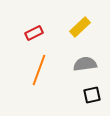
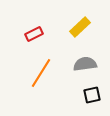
red rectangle: moved 1 px down
orange line: moved 2 px right, 3 px down; rotated 12 degrees clockwise
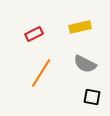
yellow rectangle: rotated 30 degrees clockwise
gray semicircle: rotated 145 degrees counterclockwise
black square: moved 2 px down; rotated 24 degrees clockwise
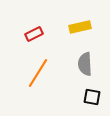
gray semicircle: rotated 60 degrees clockwise
orange line: moved 3 px left
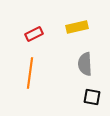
yellow rectangle: moved 3 px left
orange line: moved 8 px left; rotated 24 degrees counterclockwise
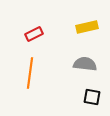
yellow rectangle: moved 10 px right
gray semicircle: rotated 100 degrees clockwise
